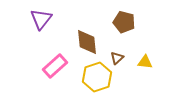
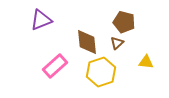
purple triangle: moved 1 px down; rotated 30 degrees clockwise
brown triangle: moved 15 px up
yellow triangle: moved 1 px right
yellow hexagon: moved 4 px right, 5 px up
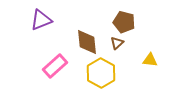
yellow triangle: moved 4 px right, 2 px up
yellow hexagon: moved 1 px down; rotated 12 degrees counterclockwise
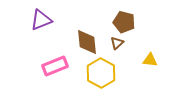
pink rectangle: rotated 20 degrees clockwise
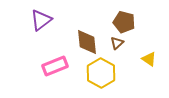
purple triangle: rotated 15 degrees counterclockwise
yellow triangle: moved 1 px left, 1 px up; rotated 28 degrees clockwise
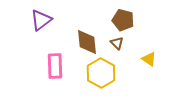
brown pentagon: moved 1 px left, 2 px up
brown triangle: rotated 32 degrees counterclockwise
pink rectangle: rotated 70 degrees counterclockwise
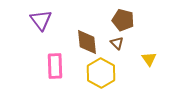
purple triangle: rotated 30 degrees counterclockwise
yellow triangle: rotated 21 degrees clockwise
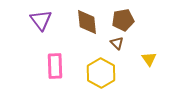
brown pentagon: rotated 25 degrees counterclockwise
brown diamond: moved 20 px up
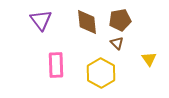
brown pentagon: moved 3 px left
pink rectangle: moved 1 px right, 1 px up
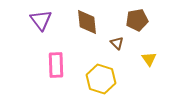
brown pentagon: moved 17 px right
yellow hexagon: moved 6 px down; rotated 12 degrees counterclockwise
